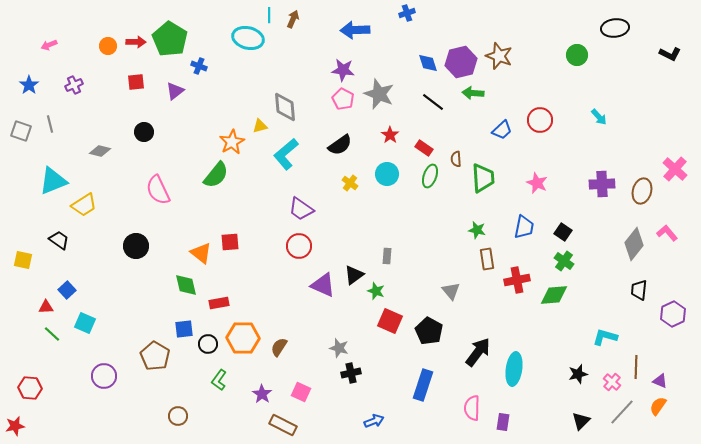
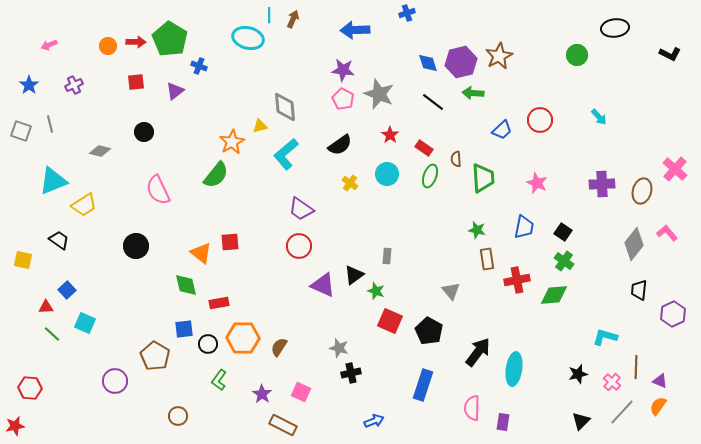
brown star at (499, 56): rotated 24 degrees clockwise
purple circle at (104, 376): moved 11 px right, 5 px down
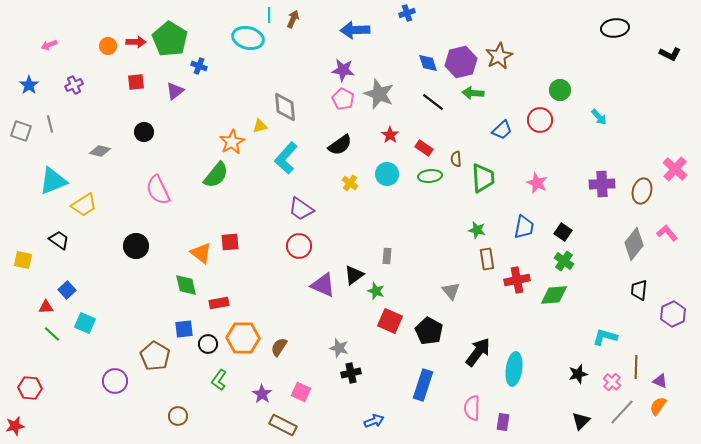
green circle at (577, 55): moved 17 px left, 35 px down
cyan L-shape at (286, 154): moved 4 px down; rotated 8 degrees counterclockwise
green ellipse at (430, 176): rotated 65 degrees clockwise
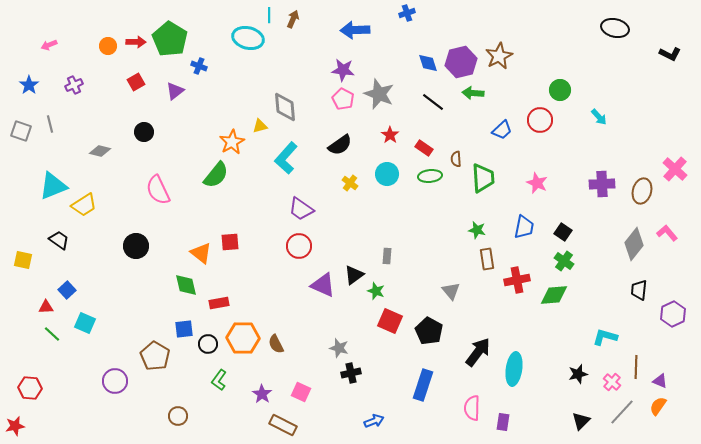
black ellipse at (615, 28): rotated 20 degrees clockwise
red square at (136, 82): rotated 24 degrees counterclockwise
cyan triangle at (53, 181): moved 5 px down
brown semicircle at (279, 347): moved 3 px left, 3 px up; rotated 60 degrees counterclockwise
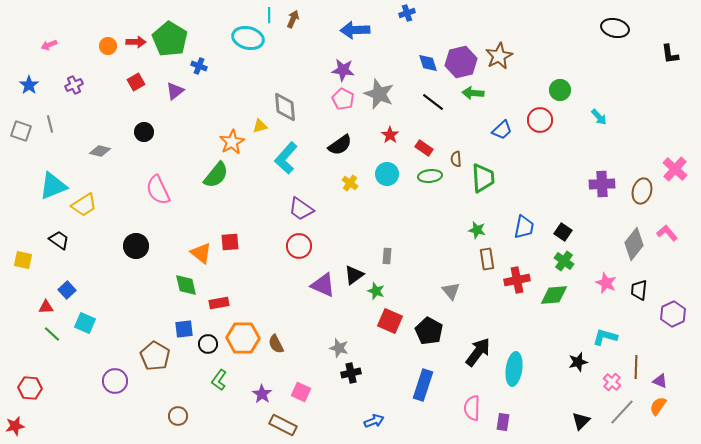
black L-shape at (670, 54): rotated 55 degrees clockwise
pink star at (537, 183): moved 69 px right, 100 px down
black star at (578, 374): moved 12 px up
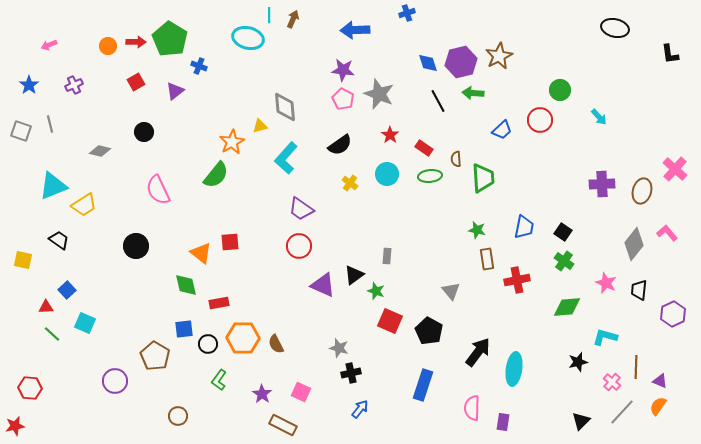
black line at (433, 102): moved 5 px right, 1 px up; rotated 25 degrees clockwise
green diamond at (554, 295): moved 13 px right, 12 px down
blue arrow at (374, 421): moved 14 px left, 12 px up; rotated 30 degrees counterclockwise
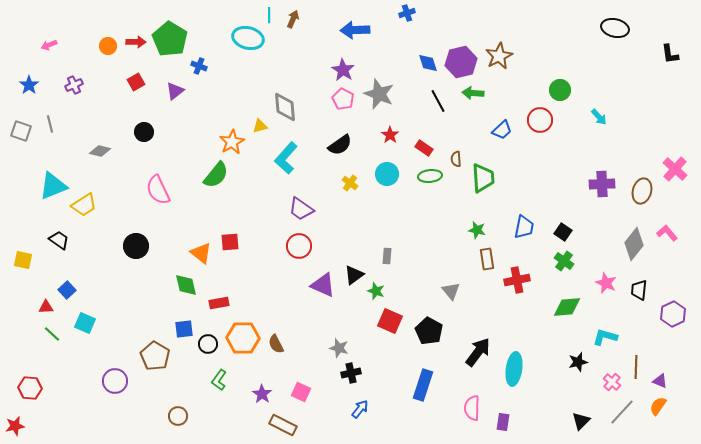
purple star at (343, 70): rotated 25 degrees clockwise
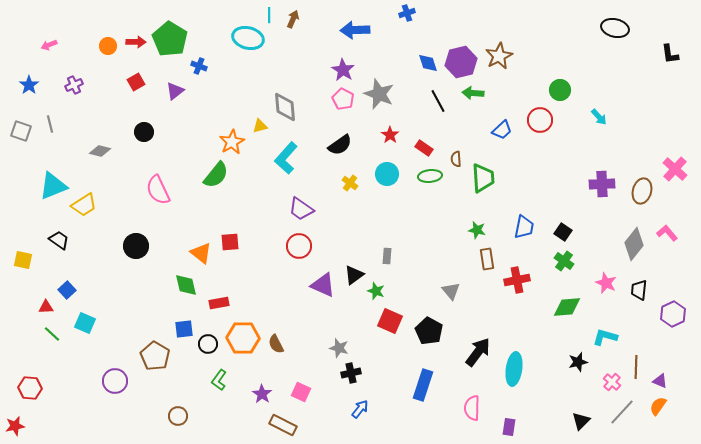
purple rectangle at (503, 422): moved 6 px right, 5 px down
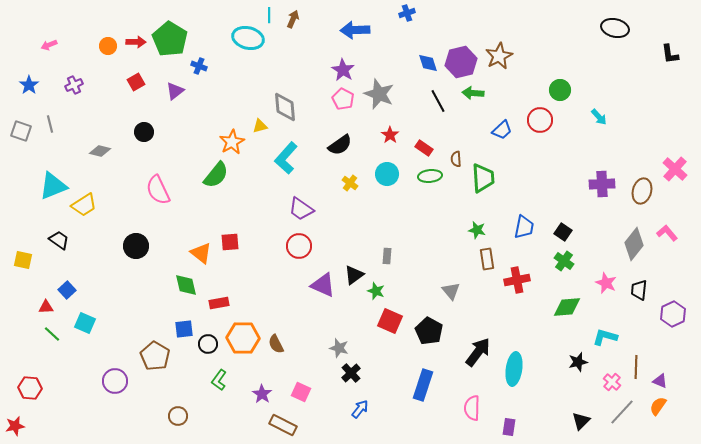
black cross at (351, 373): rotated 30 degrees counterclockwise
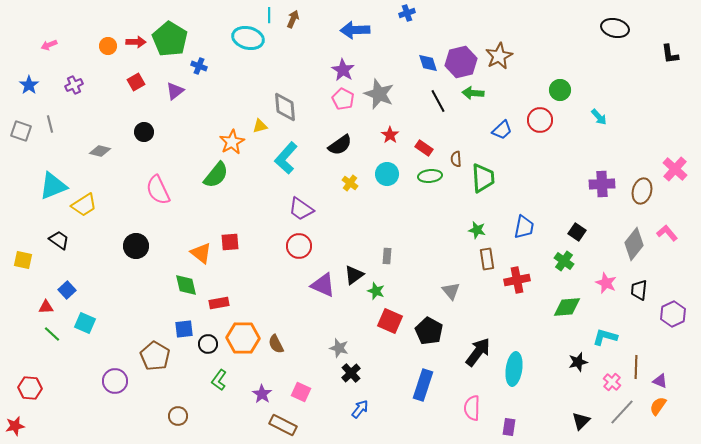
black square at (563, 232): moved 14 px right
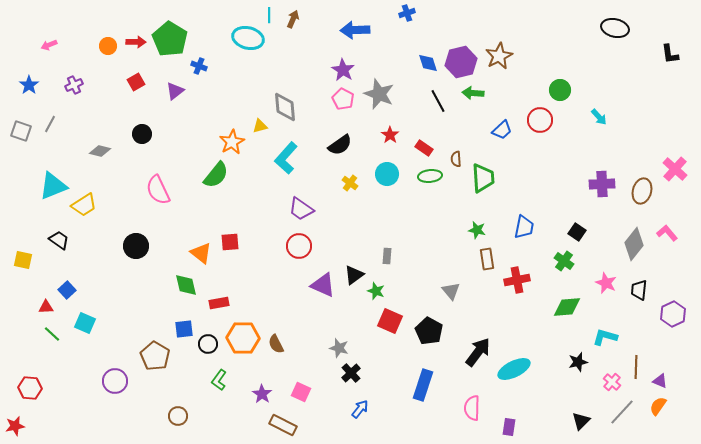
gray line at (50, 124): rotated 42 degrees clockwise
black circle at (144, 132): moved 2 px left, 2 px down
cyan ellipse at (514, 369): rotated 56 degrees clockwise
